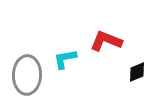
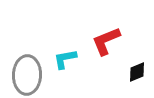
red L-shape: rotated 44 degrees counterclockwise
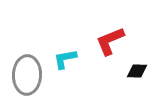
red L-shape: moved 4 px right
black diamond: moved 1 px up; rotated 25 degrees clockwise
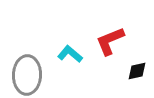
cyan L-shape: moved 5 px right, 5 px up; rotated 50 degrees clockwise
black diamond: rotated 15 degrees counterclockwise
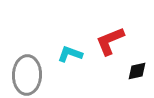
cyan L-shape: rotated 20 degrees counterclockwise
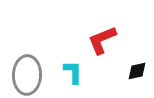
red L-shape: moved 8 px left, 1 px up
cyan L-shape: moved 3 px right, 18 px down; rotated 70 degrees clockwise
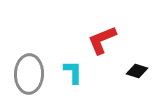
black diamond: rotated 30 degrees clockwise
gray ellipse: moved 2 px right, 1 px up
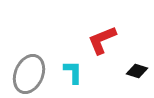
gray ellipse: rotated 21 degrees clockwise
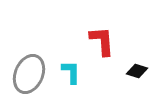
red L-shape: moved 1 px down; rotated 108 degrees clockwise
cyan L-shape: moved 2 px left
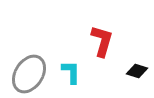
red L-shape: rotated 20 degrees clockwise
gray ellipse: rotated 9 degrees clockwise
